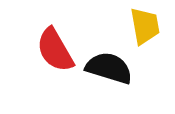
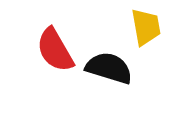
yellow trapezoid: moved 1 px right, 1 px down
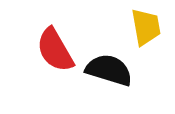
black semicircle: moved 2 px down
